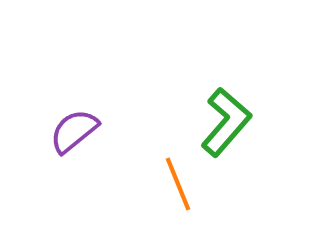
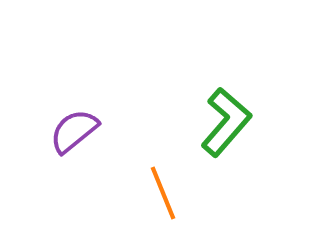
orange line: moved 15 px left, 9 px down
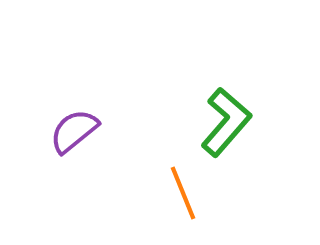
orange line: moved 20 px right
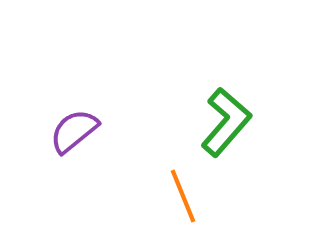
orange line: moved 3 px down
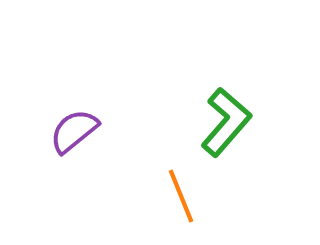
orange line: moved 2 px left
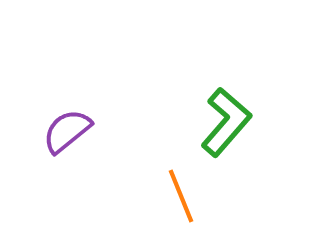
purple semicircle: moved 7 px left
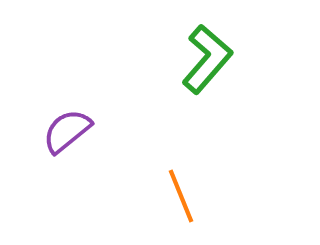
green L-shape: moved 19 px left, 63 px up
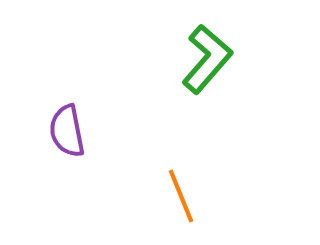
purple semicircle: rotated 62 degrees counterclockwise
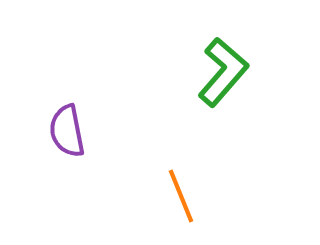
green L-shape: moved 16 px right, 13 px down
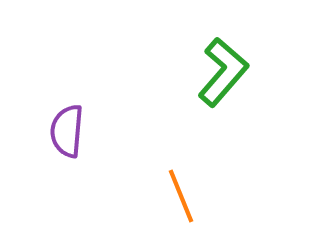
purple semicircle: rotated 16 degrees clockwise
